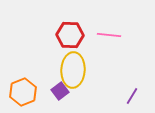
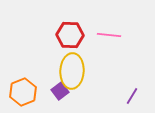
yellow ellipse: moved 1 px left, 1 px down
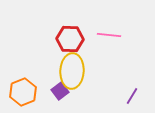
red hexagon: moved 4 px down
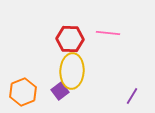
pink line: moved 1 px left, 2 px up
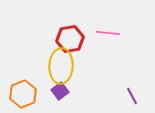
red hexagon: rotated 12 degrees counterclockwise
yellow ellipse: moved 11 px left, 5 px up
orange hexagon: moved 2 px down
purple line: rotated 60 degrees counterclockwise
